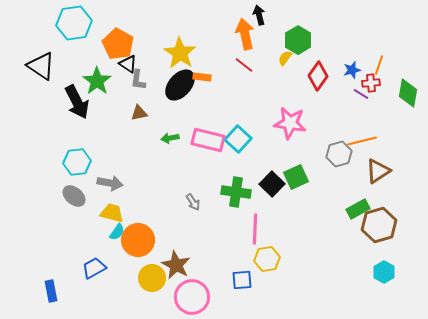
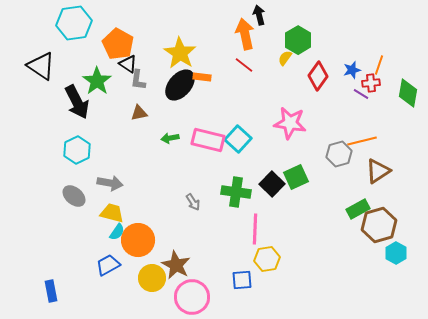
cyan hexagon at (77, 162): moved 12 px up; rotated 20 degrees counterclockwise
blue trapezoid at (94, 268): moved 14 px right, 3 px up
cyan hexagon at (384, 272): moved 12 px right, 19 px up
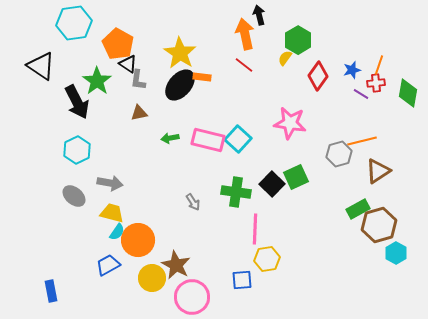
red cross at (371, 83): moved 5 px right
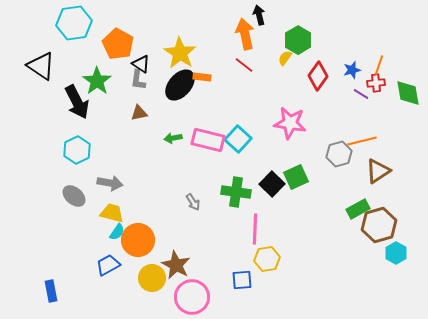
black triangle at (128, 64): moved 13 px right
green diamond at (408, 93): rotated 20 degrees counterclockwise
green arrow at (170, 138): moved 3 px right
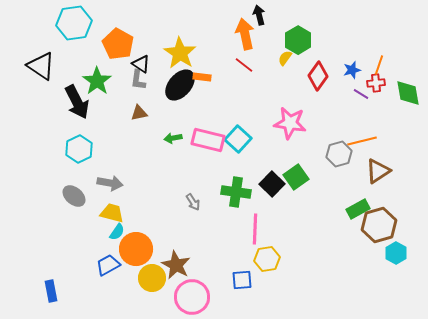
cyan hexagon at (77, 150): moved 2 px right, 1 px up
green square at (296, 177): rotated 10 degrees counterclockwise
orange circle at (138, 240): moved 2 px left, 9 px down
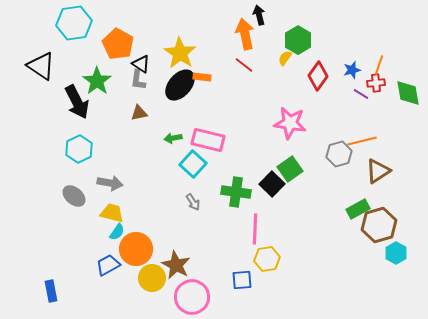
cyan square at (238, 139): moved 45 px left, 25 px down
green square at (296, 177): moved 6 px left, 8 px up
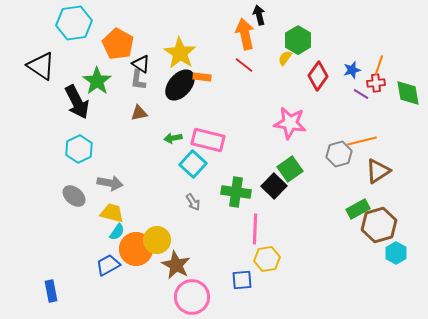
black square at (272, 184): moved 2 px right, 2 px down
yellow circle at (152, 278): moved 5 px right, 38 px up
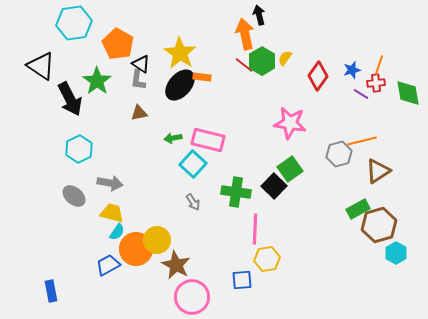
green hexagon at (298, 40): moved 36 px left, 21 px down
black arrow at (77, 102): moved 7 px left, 3 px up
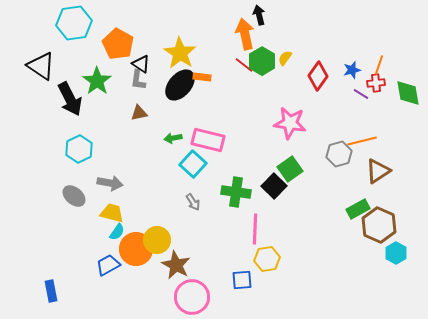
brown hexagon at (379, 225): rotated 20 degrees counterclockwise
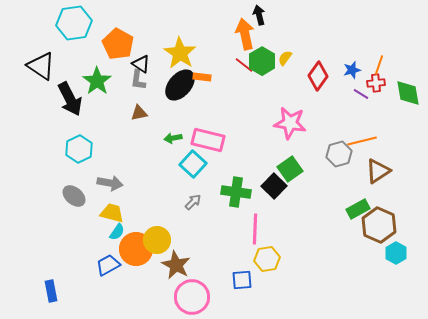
gray arrow at (193, 202): rotated 102 degrees counterclockwise
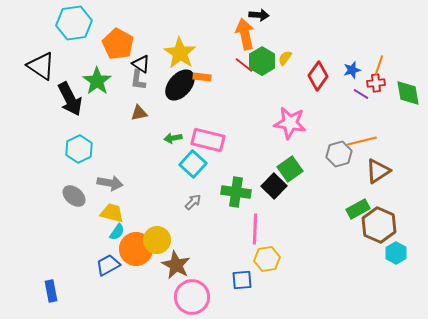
black arrow at (259, 15): rotated 108 degrees clockwise
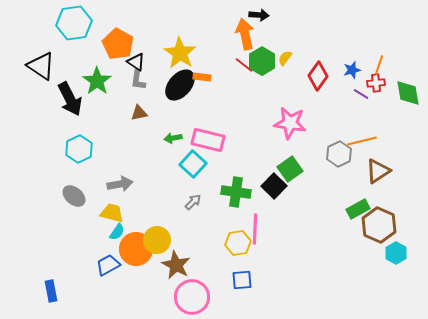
black triangle at (141, 64): moved 5 px left, 2 px up
gray hexagon at (339, 154): rotated 10 degrees counterclockwise
gray arrow at (110, 183): moved 10 px right, 1 px down; rotated 20 degrees counterclockwise
yellow hexagon at (267, 259): moved 29 px left, 16 px up
